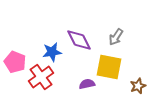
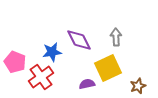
gray arrow: rotated 144 degrees clockwise
yellow square: moved 1 px left, 1 px down; rotated 36 degrees counterclockwise
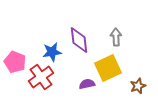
purple diamond: rotated 20 degrees clockwise
